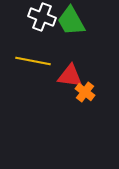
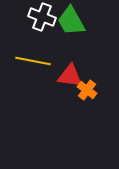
orange cross: moved 2 px right, 2 px up
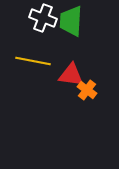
white cross: moved 1 px right, 1 px down
green trapezoid: rotated 32 degrees clockwise
red triangle: moved 1 px right, 1 px up
